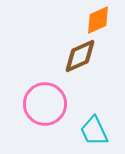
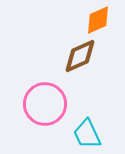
cyan trapezoid: moved 7 px left, 3 px down
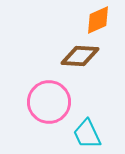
brown diamond: rotated 27 degrees clockwise
pink circle: moved 4 px right, 2 px up
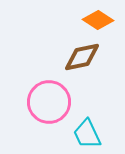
orange diamond: rotated 56 degrees clockwise
brown diamond: moved 2 px right, 1 px down; rotated 15 degrees counterclockwise
